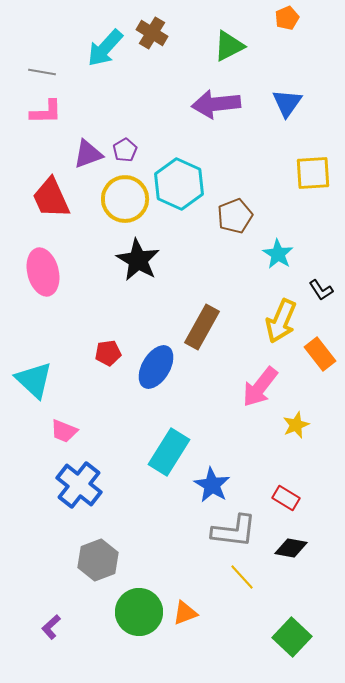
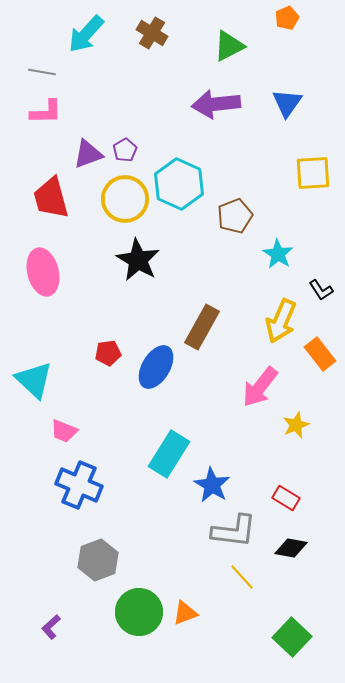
cyan arrow: moved 19 px left, 14 px up
red trapezoid: rotated 9 degrees clockwise
cyan rectangle: moved 2 px down
blue cross: rotated 15 degrees counterclockwise
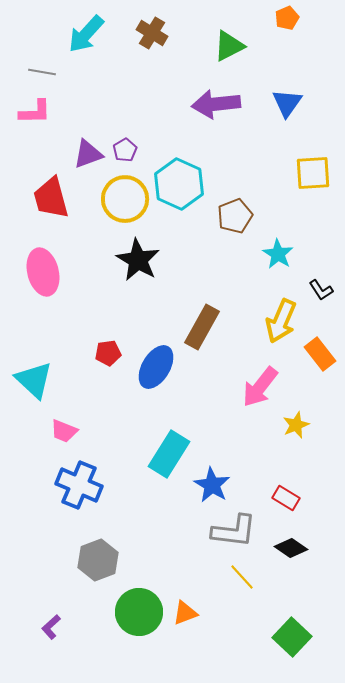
pink L-shape: moved 11 px left
black diamond: rotated 24 degrees clockwise
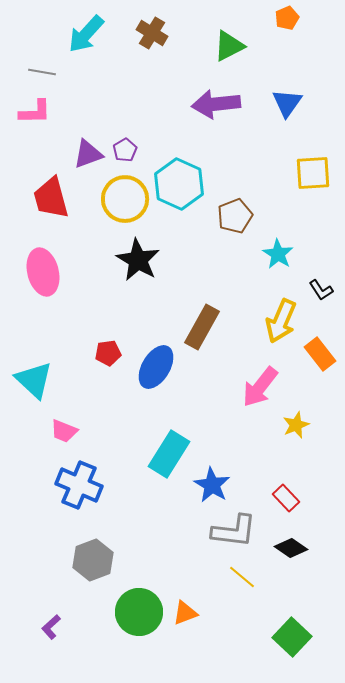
red rectangle: rotated 16 degrees clockwise
gray hexagon: moved 5 px left
yellow line: rotated 8 degrees counterclockwise
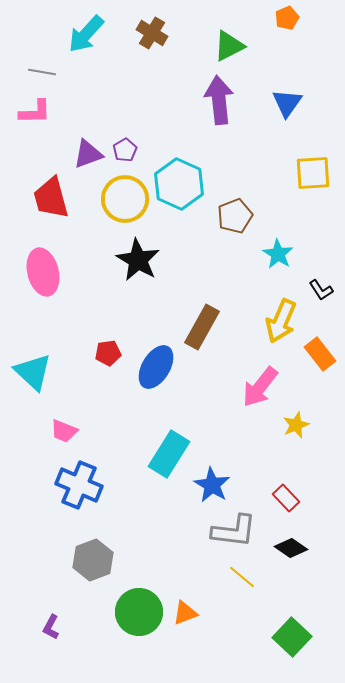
purple arrow: moved 3 px right, 4 px up; rotated 90 degrees clockwise
cyan triangle: moved 1 px left, 8 px up
purple L-shape: rotated 20 degrees counterclockwise
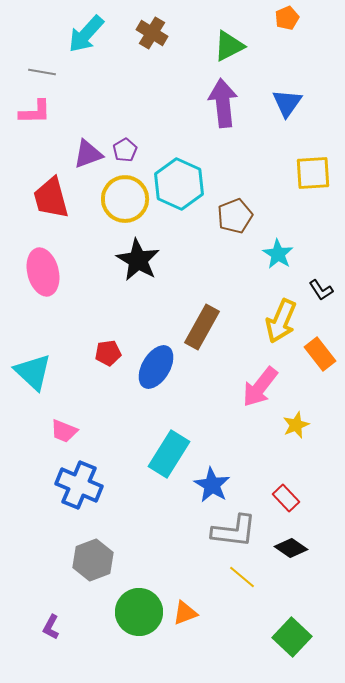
purple arrow: moved 4 px right, 3 px down
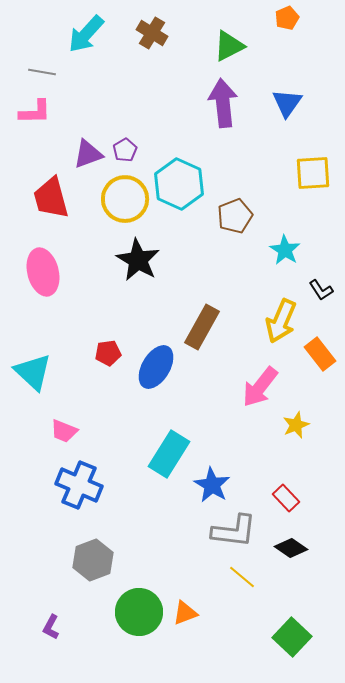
cyan star: moved 7 px right, 4 px up
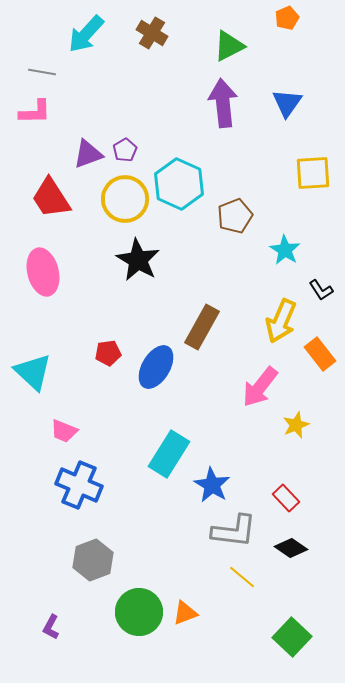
red trapezoid: rotated 18 degrees counterclockwise
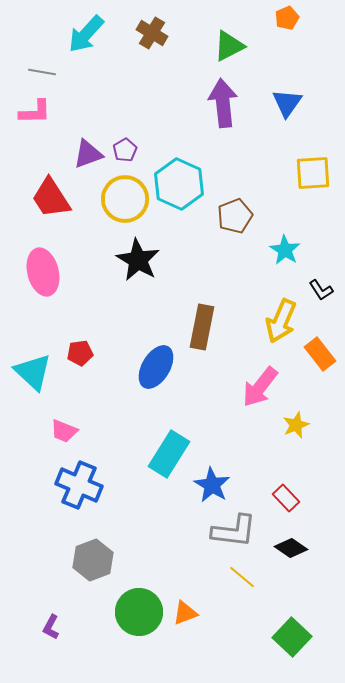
brown rectangle: rotated 18 degrees counterclockwise
red pentagon: moved 28 px left
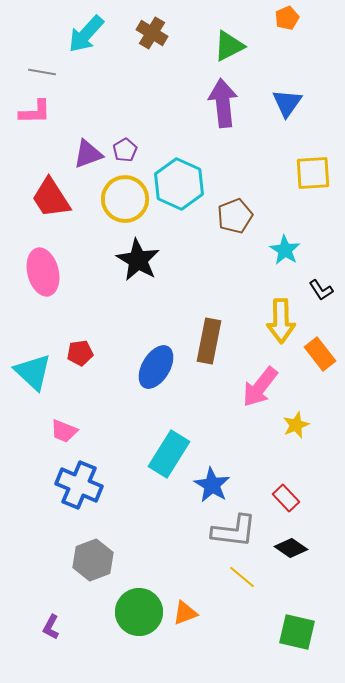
yellow arrow: rotated 24 degrees counterclockwise
brown rectangle: moved 7 px right, 14 px down
green square: moved 5 px right, 5 px up; rotated 30 degrees counterclockwise
